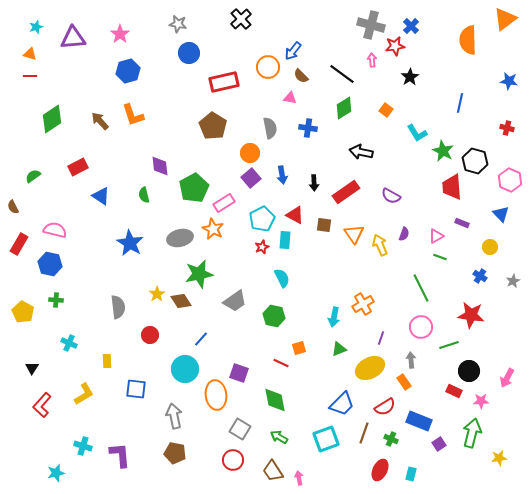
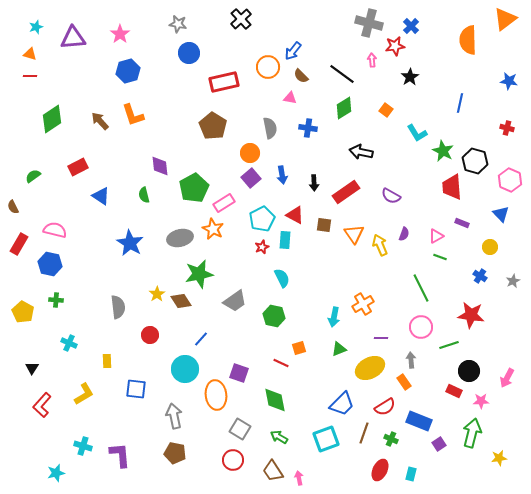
gray cross at (371, 25): moved 2 px left, 2 px up
purple line at (381, 338): rotated 72 degrees clockwise
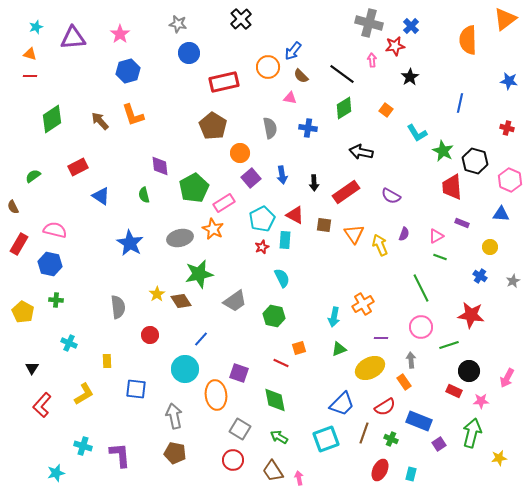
orange circle at (250, 153): moved 10 px left
blue triangle at (501, 214): rotated 42 degrees counterclockwise
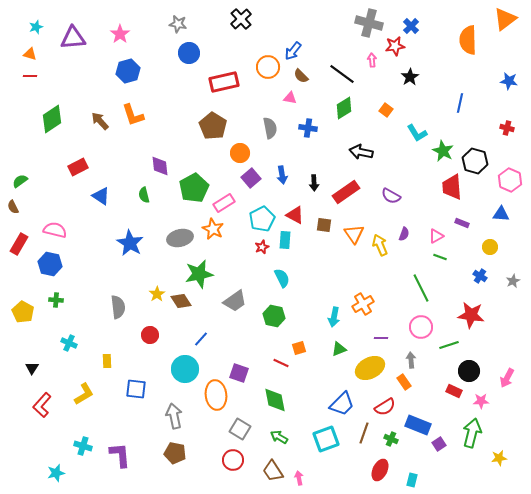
green semicircle at (33, 176): moved 13 px left, 5 px down
blue rectangle at (419, 421): moved 1 px left, 4 px down
cyan rectangle at (411, 474): moved 1 px right, 6 px down
